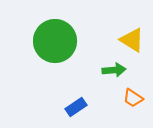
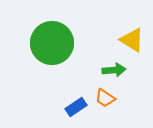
green circle: moved 3 px left, 2 px down
orange trapezoid: moved 28 px left
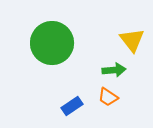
yellow triangle: rotated 20 degrees clockwise
orange trapezoid: moved 3 px right, 1 px up
blue rectangle: moved 4 px left, 1 px up
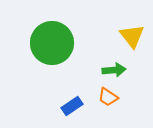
yellow triangle: moved 4 px up
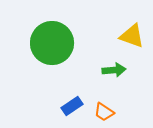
yellow triangle: rotated 32 degrees counterclockwise
orange trapezoid: moved 4 px left, 15 px down
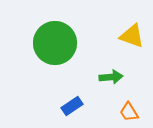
green circle: moved 3 px right
green arrow: moved 3 px left, 7 px down
orange trapezoid: moved 25 px right; rotated 25 degrees clockwise
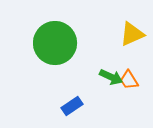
yellow triangle: moved 2 px up; rotated 44 degrees counterclockwise
green arrow: rotated 30 degrees clockwise
orange trapezoid: moved 32 px up
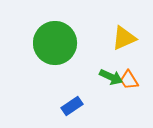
yellow triangle: moved 8 px left, 4 px down
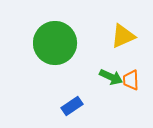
yellow triangle: moved 1 px left, 2 px up
orange trapezoid: moved 2 px right; rotated 30 degrees clockwise
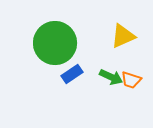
orange trapezoid: rotated 70 degrees counterclockwise
blue rectangle: moved 32 px up
